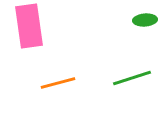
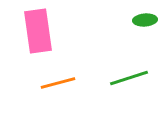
pink rectangle: moved 9 px right, 5 px down
green line: moved 3 px left
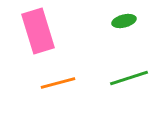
green ellipse: moved 21 px left, 1 px down; rotated 10 degrees counterclockwise
pink rectangle: rotated 9 degrees counterclockwise
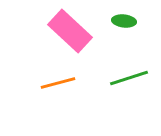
green ellipse: rotated 20 degrees clockwise
pink rectangle: moved 32 px right; rotated 30 degrees counterclockwise
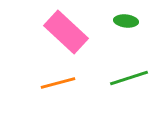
green ellipse: moved 2 px right
pink rectangle: moved 4 px left, 1 px down
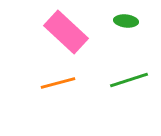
green line: moved 2 px down
